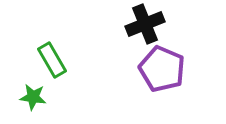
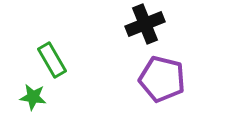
purple pentagon: moved 10 px down; rotated 9 degrees counterclockwise
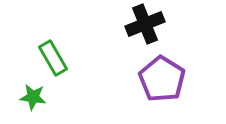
green rectangle: moved 1 px right, 2 px up
purple pentagon: rotated 18 degrees clockwise
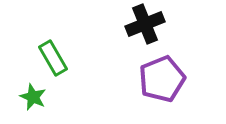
purple pentagon: rotated 18 degrees clockwise
green star: rotated 16 degrees clockwise
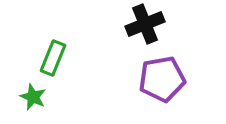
green rectangle: rotated 52 degrees clockwise
purple pentagon: rotated 12 degrees clockwise
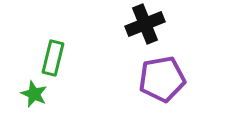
green rectangle: rotated 8 degrees counterclockwise
green star: moved 1 px right, 3 px up
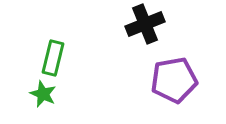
purple pentagon: moved 12 px right, 1 px down
green star: moved 9 px right
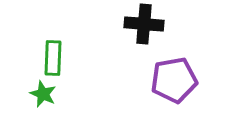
black cross: moved 1 px left; rotated 27 degrees clockwise
green rectangle: rotated 12 degrees counterclockwise
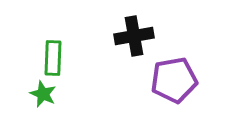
black cross: moved 10 px left, 12 px down; rotated 15 degrees counterclockwise
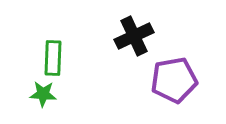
black cross: rotated 15 degrees counterclockwise
green star: rotated 20 degrees counterclockwise
